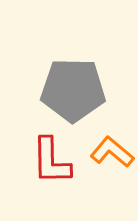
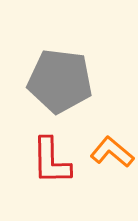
gray pentagon: moved 13 px left, 9 px up; rotated 6 degrees clockwise
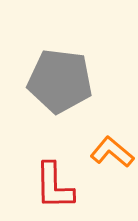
red L-shape: moved 3 px right, 25 px down
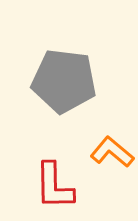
gray pentagon: moved 4 px right
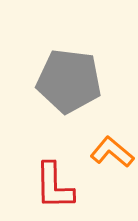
gray pentagon: moved 5 px right
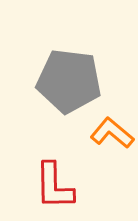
orange L-shape: moved 19 px up
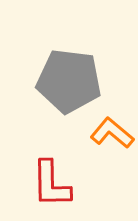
red L-shape: moved 3 px left, 2 px up
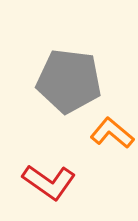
red L-shape: moved 2 px left, 2 px up; rotated 54 degrees counterclockwise
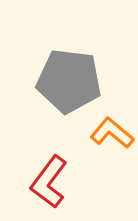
red L-shape: rotated 92 degrees clockwise
